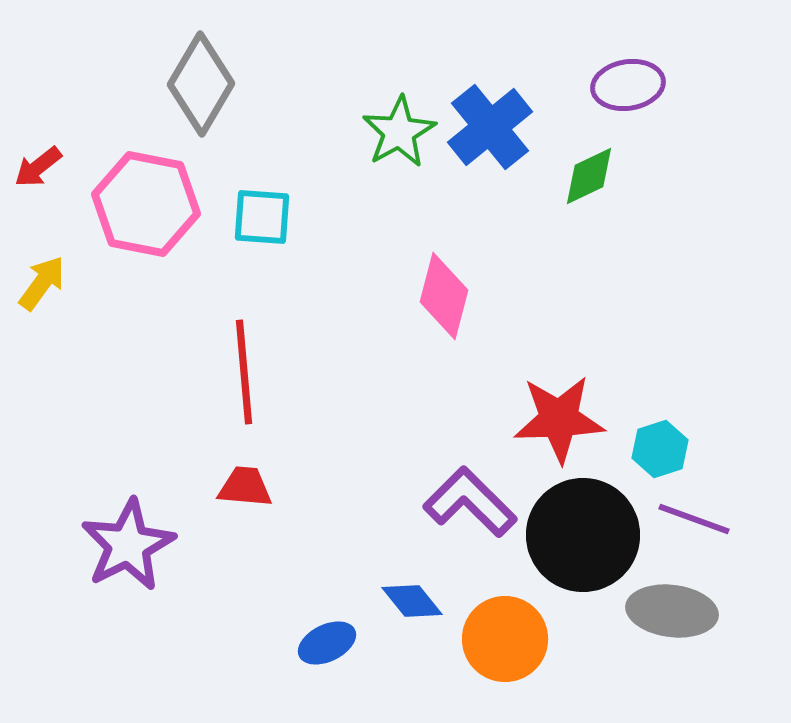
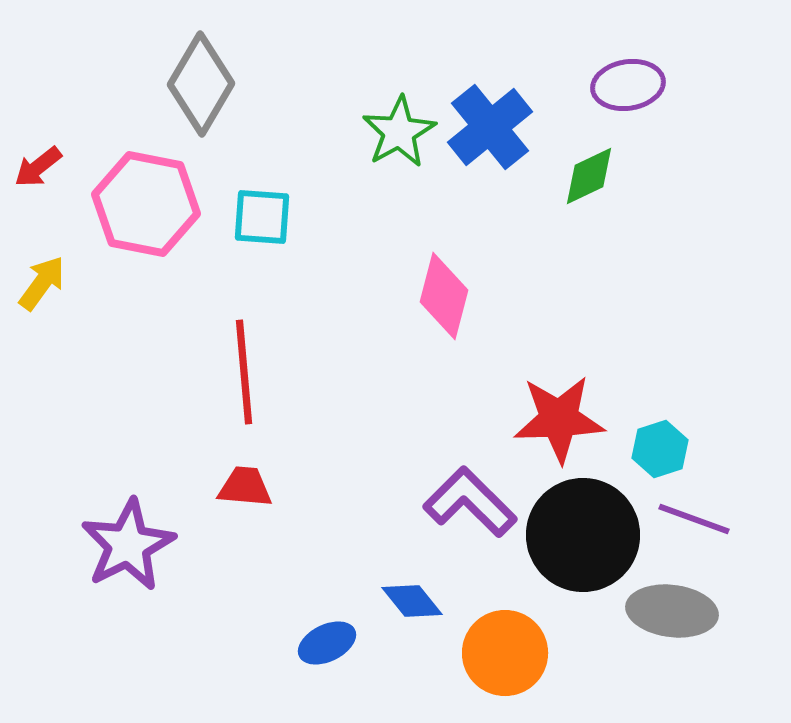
orange circle: moved 14 px down
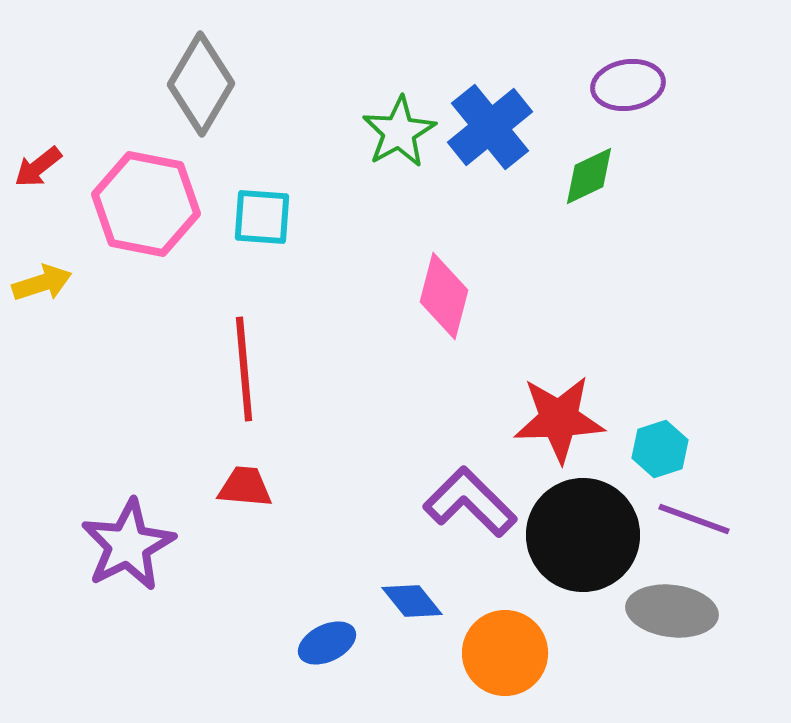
yellow arrow: rotated 36 degrees clockwise
red line: moved 3 px up
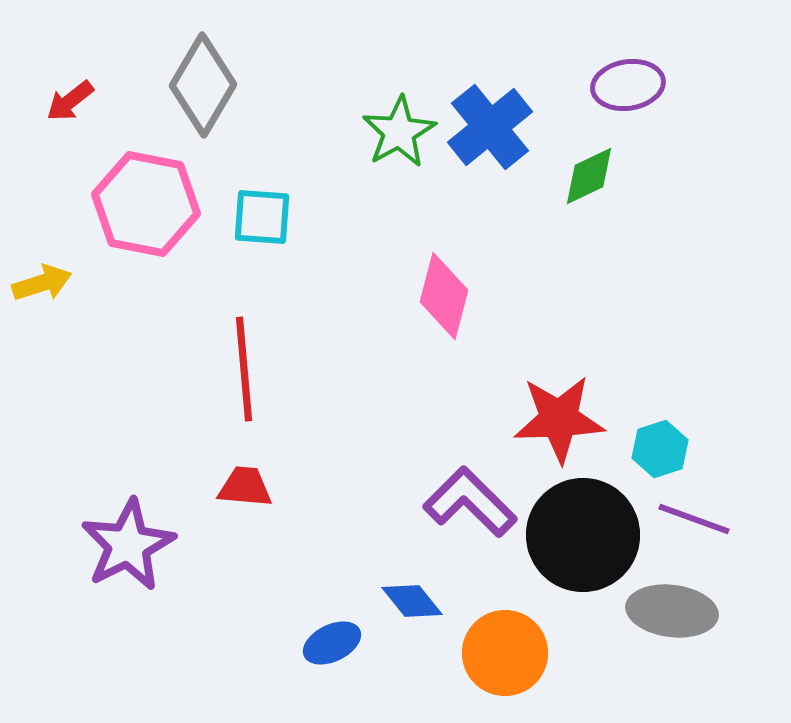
gray diamond: moved 2 px right, 1 px down
red arrow: moved 32 px right, 66 px up
blue ellipse: moved 5 px right
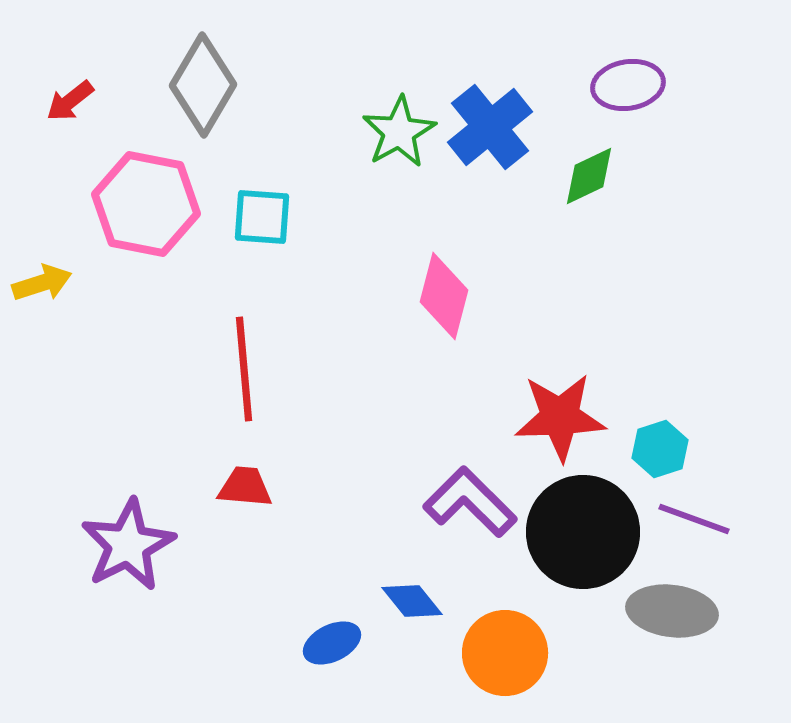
red star: moved 1 px right, 2 px up
black circle: moved 3 px up
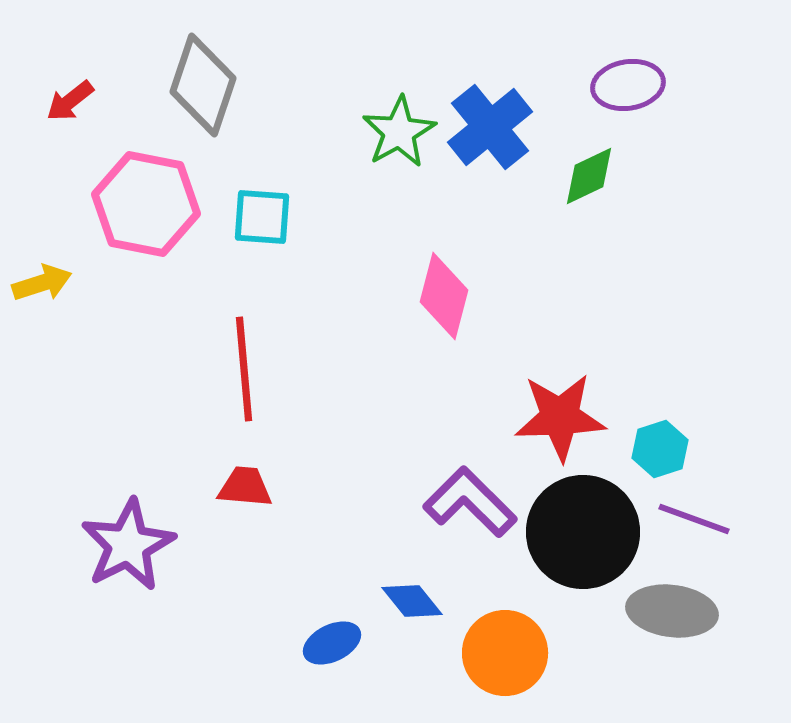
gray diamond: rotated 12 degrees counterclockwise
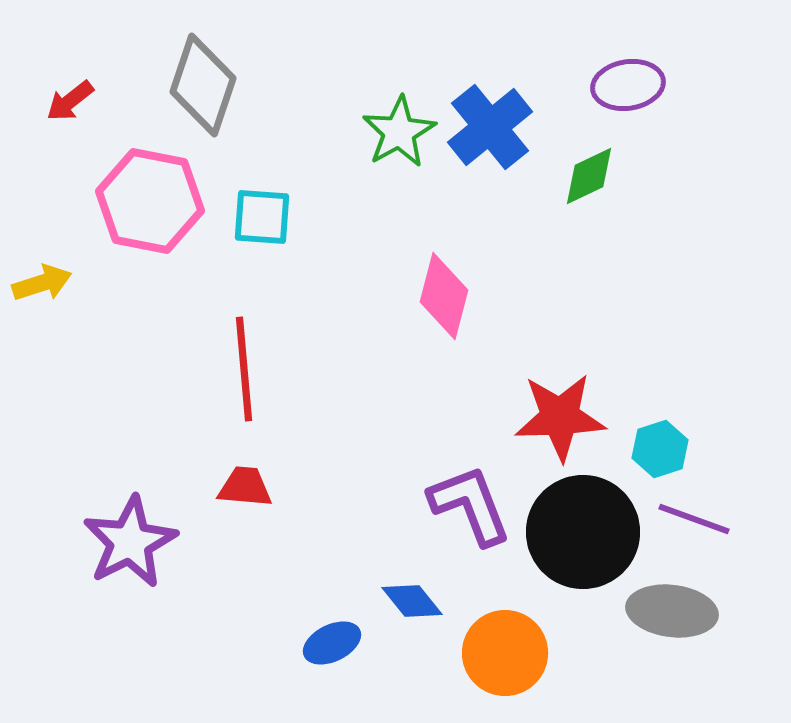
pink hexagon: moved 4 px right, 3 px up
purple L-shape: moved 3 px down; rotated 24 degrees clockwise
purple star: moved 2 px right, 3 px up
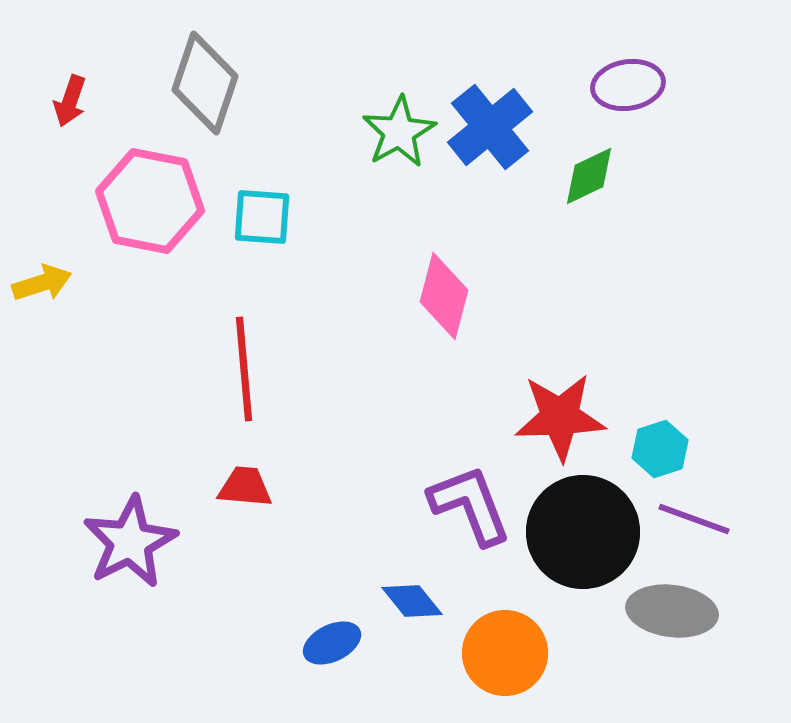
gray diamond: moved 2 px right, 2 px up
red arrow: rotated 33 degrees counterclockwise
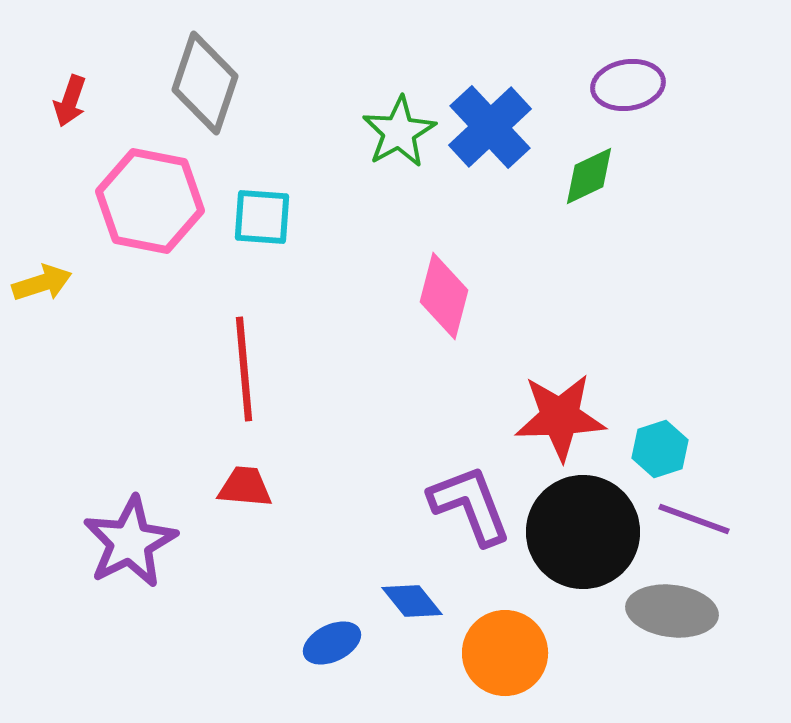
blue cross: rotated 4 degrees counterclockwise
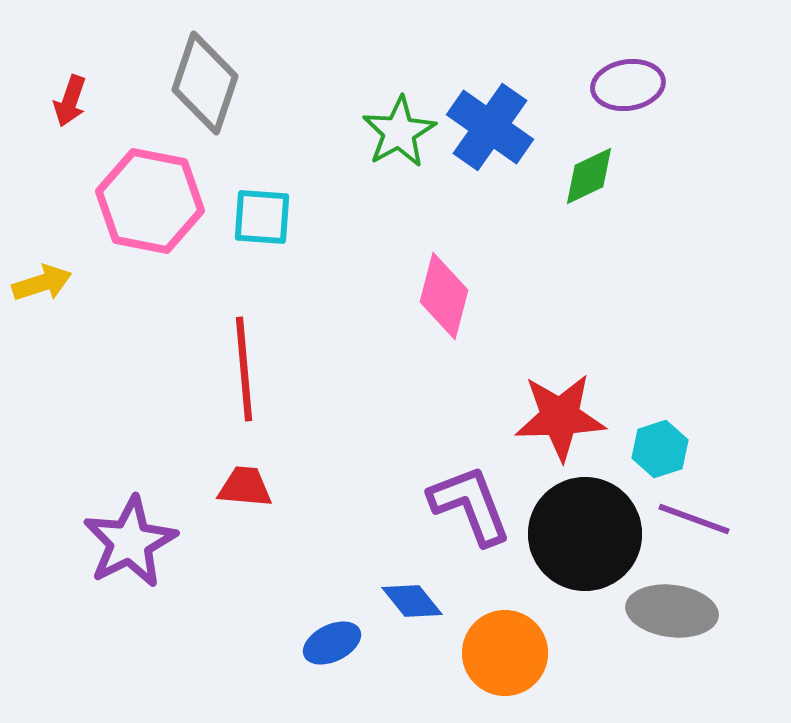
blue cross: rotated 12 degrees counterclockwise
black circle: moved 2 px right, 2 px down
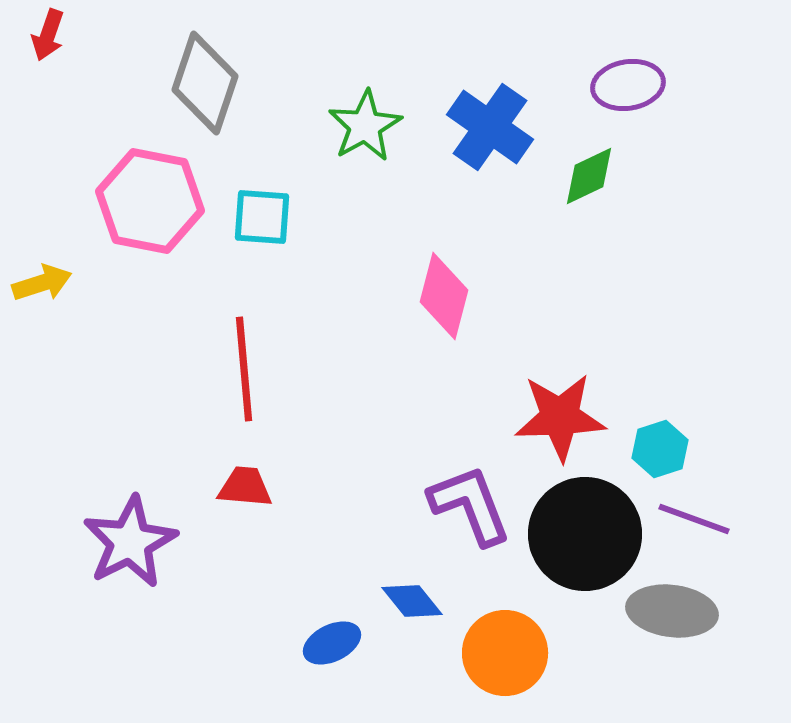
red arrow: moved 22 px left, 66 px up
green star: moved 34 px left, 6 px up
